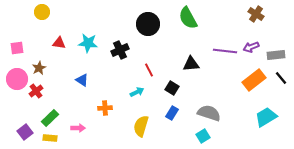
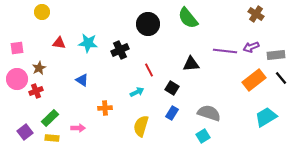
green semicircle: rotated 10 degrees counterclockwise
red cross: rotated 16 degrees clockwise
yellow rectangle: moved 2 px right
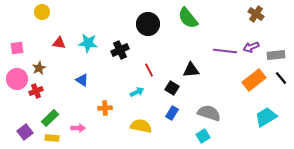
black triangle: moved 6 px down
yellow semicircle: rotated 85 degrees clockwise
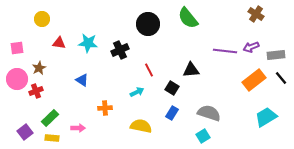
yellow circle: moved 7 px down
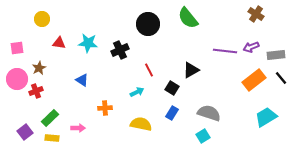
black triangle: rotated 24 degrees counterclockwise
yellow semicircle: moved 2 px up
